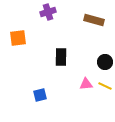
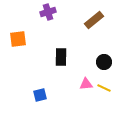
brown rectangle: rotated 54 degrees counterclockwise
orange square: moved 1 px down
black circle: moved 1 px left
yellow line: moved 1 px left, 2 px down
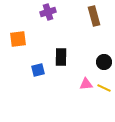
brown rectangle: moved 4 px up; rotated 66 degrees counterclockwise
blue square: moved 2 px left, 25 px up
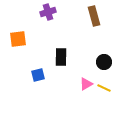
blue square: moved 5 px down
pink triangle: rotated 24 degrees counterclockwise
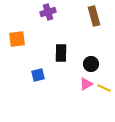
orange square: moved 1 px left
black rectangle: moved 4 px up
black circle: moved 13 px left, 2 px down
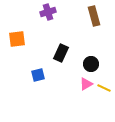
black rectangle: rotated 24 degrees clockwise
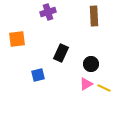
brown rectangle: rotated 12 degrees clockwise
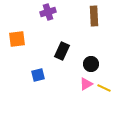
black rectangle: moved 1 px right, 2 px up
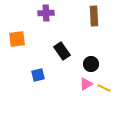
purple cross: moved 2 px left, 1 px down; rotated 14 degrees clockwise
black rectangle: rotated 60 degrees counterclockwise
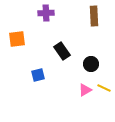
pink triangle: moved 1 px left, 6 px down
